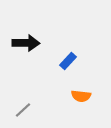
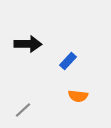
black arrow: moved 2 px right, 1 px down
orange semicircle: moved 3 px left
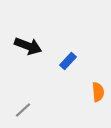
black arrow: moved 2 px down; rotated 20 degrees clockwise
orange semicircle: moved 20 px right, 4 px up; rotated 102 degrees counterclockwise
